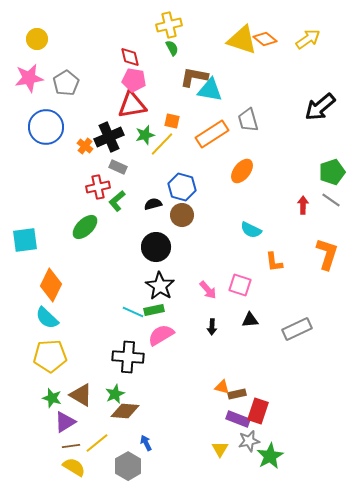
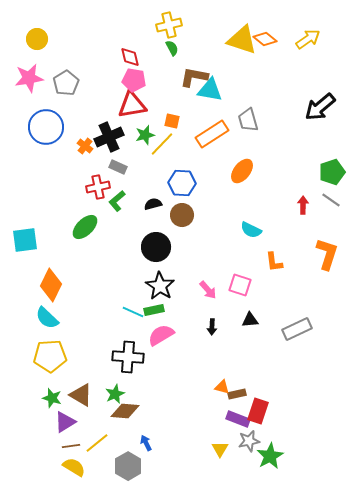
blue hexagon at (182, 187): moved 4 px up; rotated 12 degrees counterclockwise
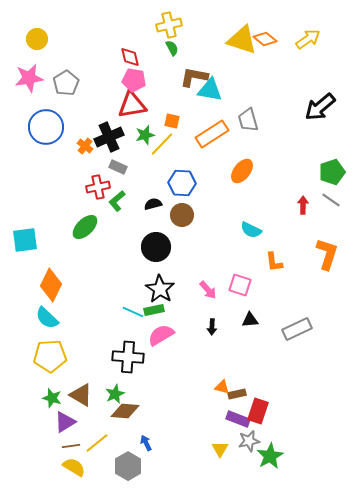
black star at (160, 286): moved 3 px down
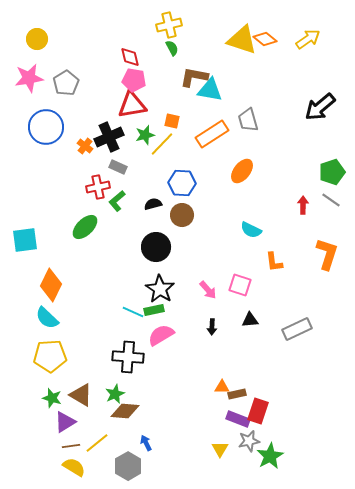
orange triangle at (222, 387): rotated 14 degrees counterclockwise
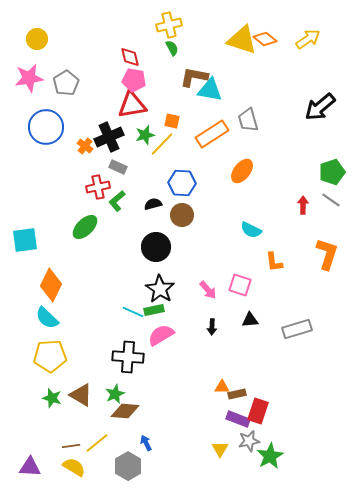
gray rectangle at (297, 329): rotated 8 degrees clockwise
purple triangle at (65, 422): moved 35 px left, 45 px down; rotated 35 degrees clockwise
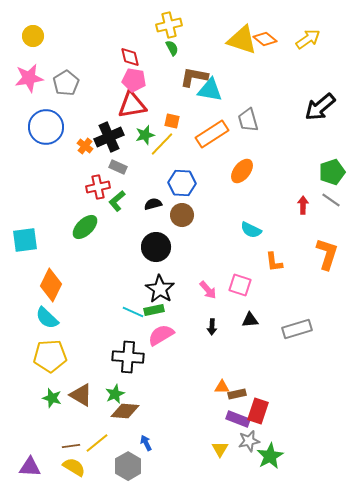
yellow circle at (37, 39): moved 4 px left, 3 px up
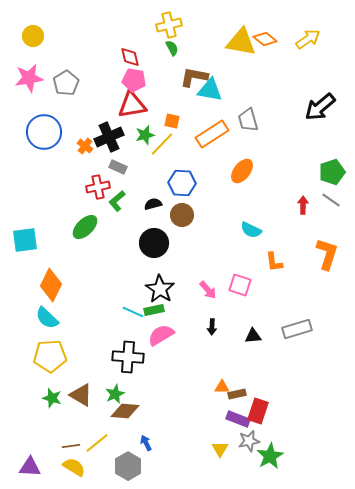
yellow triangle at (242, 40): moved 1 px left, 2 px down; rotated 8 degrees counterclockwise
blue circle at (46, 127): moved 2 px left, 5 px down
black circle at (156, 247): moved 2 px left, 4 px up
black triangle at (250, 320): moved 3 px right, 16 px down
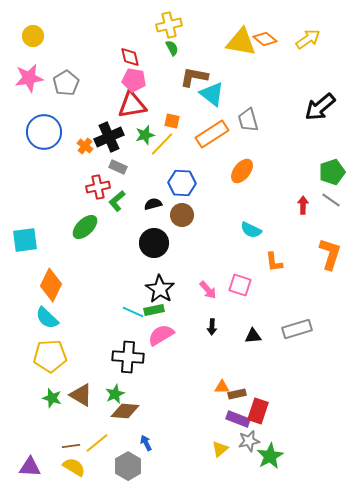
cyan triangle at (210, 90): moved 2 px right, 4 px down; rotated 28 degrees clockwise
orange L-shape at (327, 254): moved 3 px right
yellow triangle at (220, 449): rotated 18 degrees clockwise
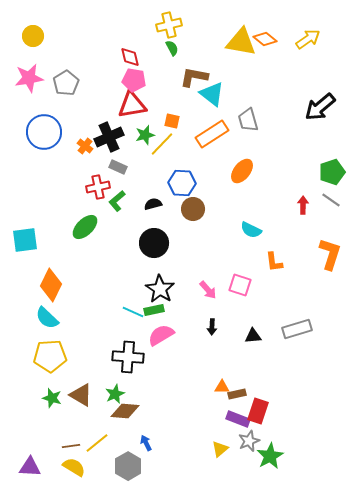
brown circle at (182, 215): moved 11 px right, 6 px up
gray star at (249, 441): rotated 10 degrees counterclockwise
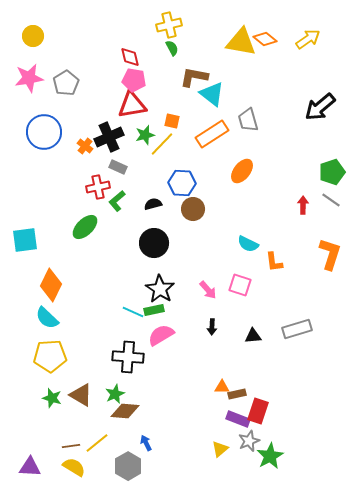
cyan semicircle at (251, 230): moved 3 px left, 14 px down
